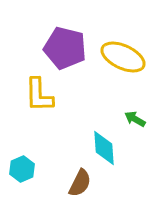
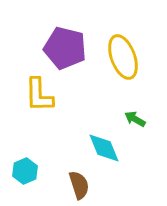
yellow ellipse: rotated 45 degrees clockwise
cyan diamond: rotated 18 degrees counterclockwise
cyan hexagon: moved 3 px right, 2 px down
brown semicircle: moved 1 px left, 2 px down; rotated 44 degrees counterclockwise
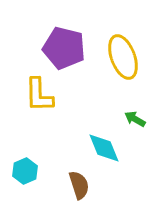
purple pentagon: moved 1 px left
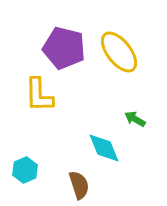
yellow ellipse: moved 4 px left, 5 px up; rotated 18 degrees counterclockwise
cyan hexagon: moved 1 px up
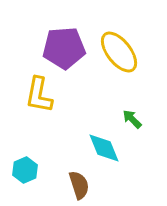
purple pentagon: rotated 18 degrees counterclockwise
yellow L-shape: rotated 12 degrees clockwise
green arrow: moved 3 px left; rotated 15 degrees clockwise
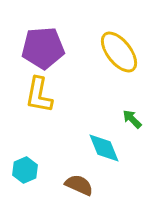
purple pentagon: moved 21 px left
brown semicircle: rotated 48 degrees counterclockwise
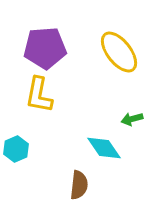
purple pentagon: moved 2 px right
green arrow: rotated 60 degrees counterclockwise
cyan diamond: rotated 12 degrees counterclockwise
cyan hexagon: moved 9 px left, 21 px up
brown semicircle: rotated 72 degrees clockwise
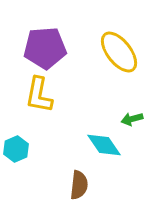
cyan diamond: moved 3 px up
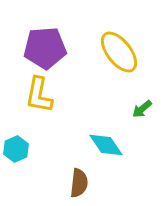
green arrow: moved 10 px right, 10 px up; rotated 25 degrees counterclockwise
cyan diamond: moved 2 px right
brown semicircle: moved 2 px up
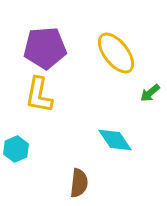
yellow ellipse: moved 3 px left, 1 px down
green arrow: moved 8 px right, 16 px up
cyan diamond: moved 9 px right, 5 px up
